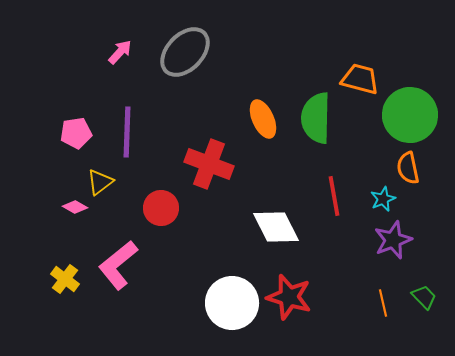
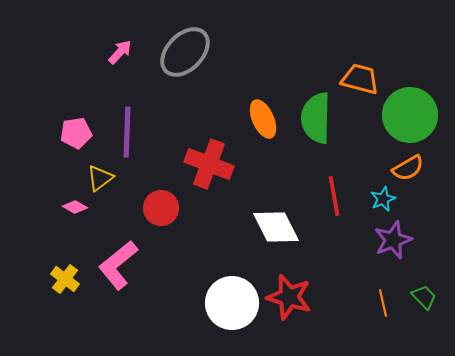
orange semicircle: rotated 108 degrees counterclockwise
yellow triangle: moved 4 px up
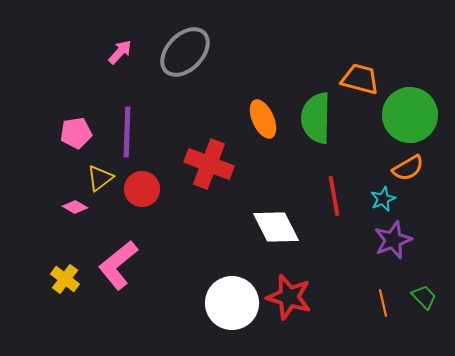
red circle: moved 19 px left, 19 px up
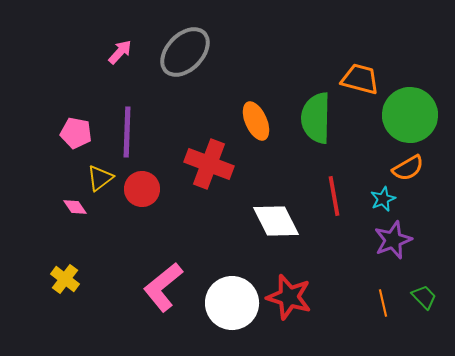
orange ellipse: moved 7 px left, 2 px down
pink pentagon: rotated 20 degrees clockwise
pink diamond: rotated 25 degrees clockwise
white diamond: moved 6 px up
pink L-shape: moved 45 px right, 22 px down
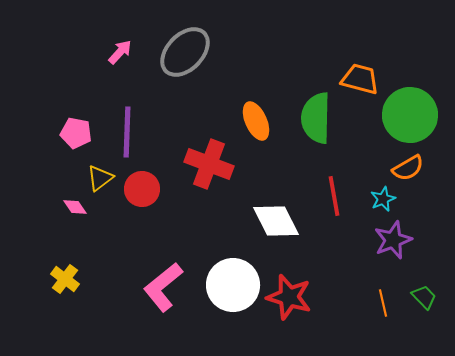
white circle: moved 1 px right, 18 px up
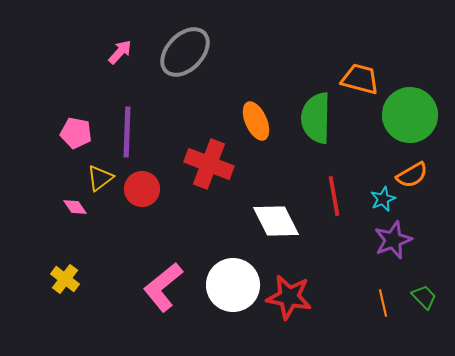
orange semicircle: moved 4 px right, 7 px down
red star: rotated 6 degrees counterclockwise
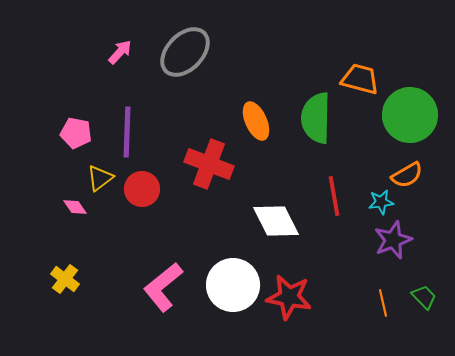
orange semicircle: moved 5 px left
cyan star: moved 2 px left, 3 px down; rotated 15 degrees clockwise
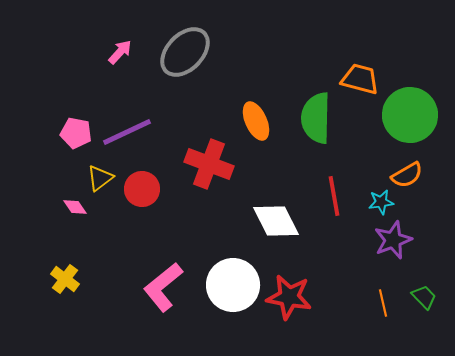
purple line: rotated 63 degrees clockwise
